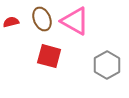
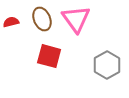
pink triangle: moved 1 px right, 2 px up; rotated 24 degrees clockwise
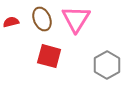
pink triangle: rotated 8 degrees clockwise
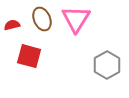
red semicircle: moved 1 px right, 3 px down
red square: moved 20 px left
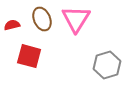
gray hexagon: rotated 12 degrees clockwise
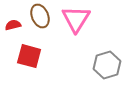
brown ellipse: moved 2 px left, 3 px up
red semicircle: moved 1 px right
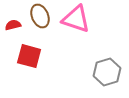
pink triangle: rotated 44 degrees counterclockwise
gray hexagon: moved 7 px down
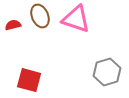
red square: moved 24 px down
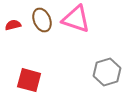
brown ellipse: moved 2 px right, 4 px down
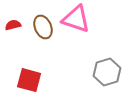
brown ellipse: moved 1 px right, 7 px down
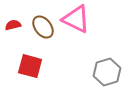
pink triangle: rotated 8 degrees clockwise
brown ellipse: rotated 15 degrees counterclockwise
red square: moved 1 px right, 14 px up
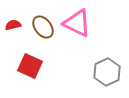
pink triangle: moved 1 px right, 4 px down
red square: rotated 10 degrees clockwise
gray hexagon: rotated 8 degrees counterclockwise
